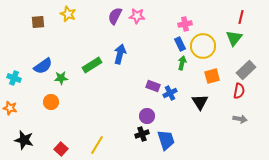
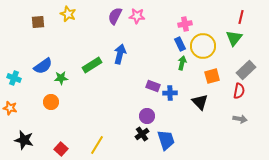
blue cross: rotated 24 degrees clockwise
black triangle: rotated 12 degrees counterclockwise
black cross: rotated 16 degrees counterclockwise
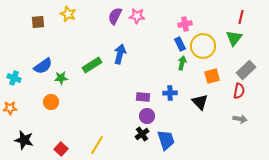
purple rectangle: moved 10 px left, 11 px down; rotated 16 degrees counterclockwise
orange star: rotated 16 degrees counterclockwise
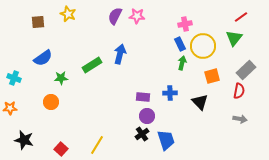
red line: rotated 40 degrees clockwise
blue semicircle: moved 8 px up
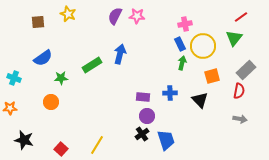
black triangle: moved 2 px up
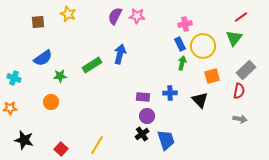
green star: moved 1 px left, 2 px up
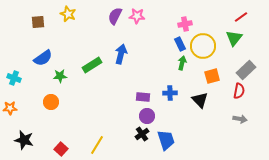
blue arrow: moved 1 px right
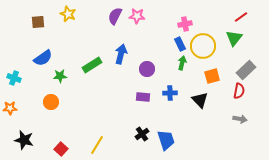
purple circle: moved 47 px up
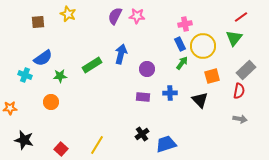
green arrow: rotated 24 degrees clockwise
cyan cross: moved 11 px right, 3 px up
blue trapezoid: moved 4 px down; rotated 90 degrees counterclockwise
